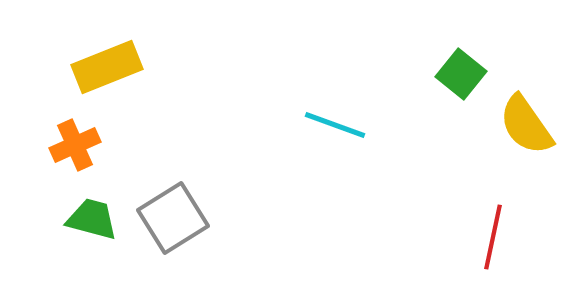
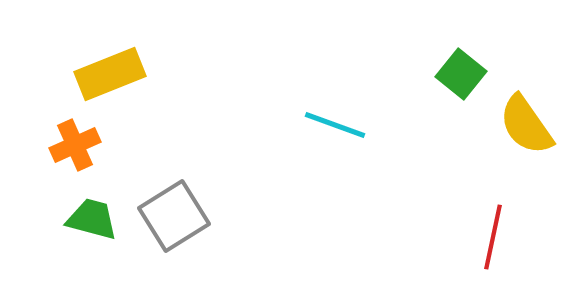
yellow rectangle: moved 3 px right, 7 px down
gray square: moved 1 px right, 2 px up
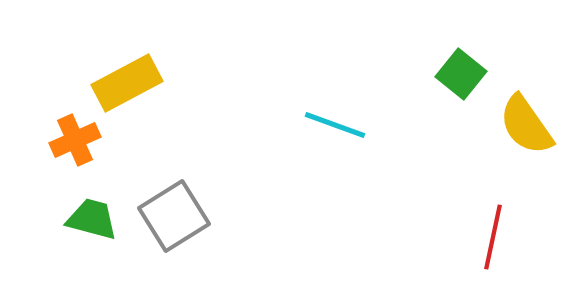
yellow rectangle: moved 17 px right, 9 px down; rotated 6 degrees counterclockwise
orange cross: moved 5 px up
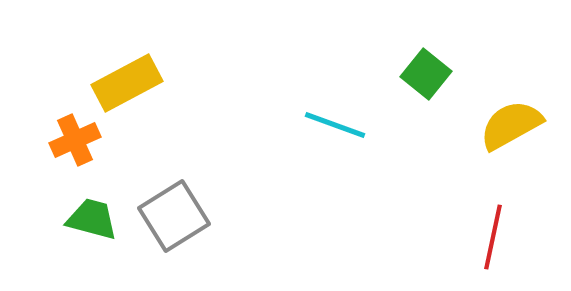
green square: moved 35 px left
yellow semicircle: moved 15 px left; rotated 96 degrees clockwise
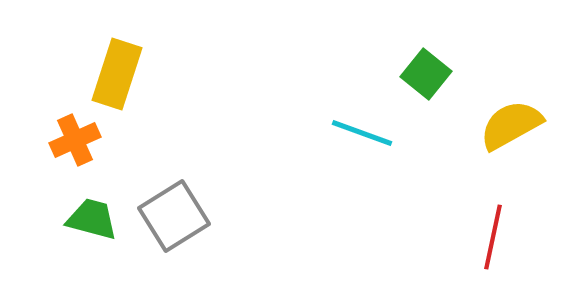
yellow rectangle: moved 10 px left, 9 px up; rotated 44 degrees counterclockwise
cyan line: moved 27 px right, 8 px down
